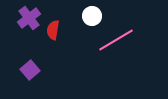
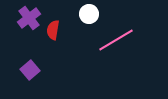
white circle: moved 3 px left, 2 px up
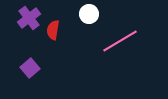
pink line: moved 4 px right, 1 px down
purple square: moved 2 px up
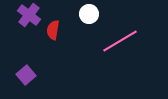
purple cross: moved 3 px up; rotated 15 degrees counterclockwise
purple square: moved 4 px left, 7 px down
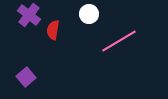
pink line: moved 1 px left
purple square: moved 2 px down
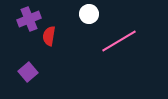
purple cross: moved 4 px down; rotated 30 degrees clockwise
red semicircle: moved 4 px left, 6 px down
purple square: moved 2 px right, 5 px up
